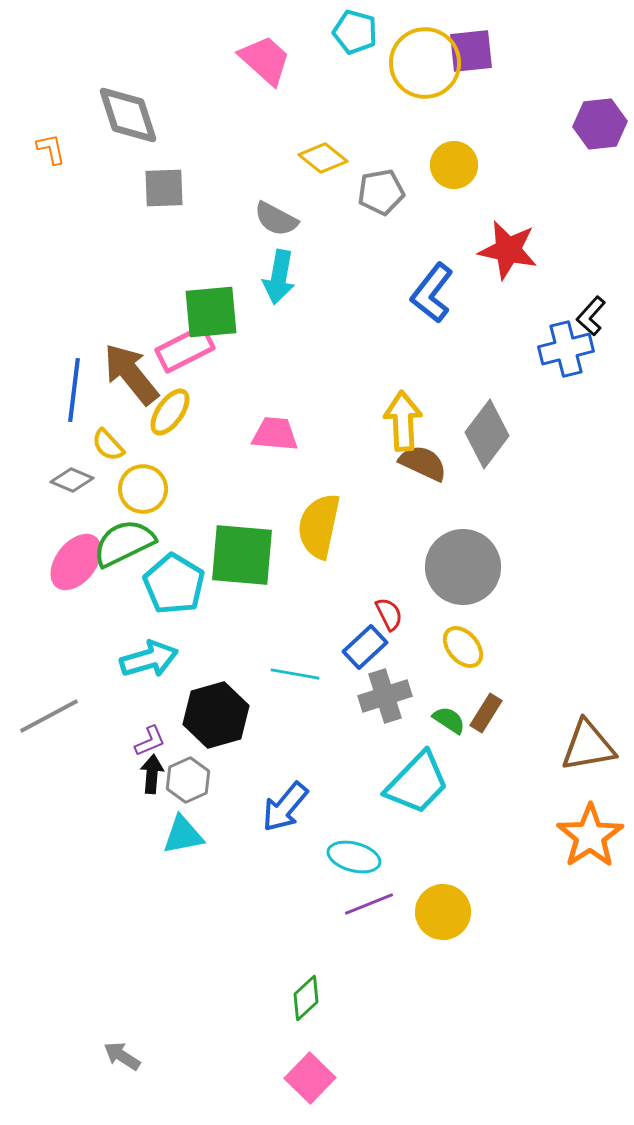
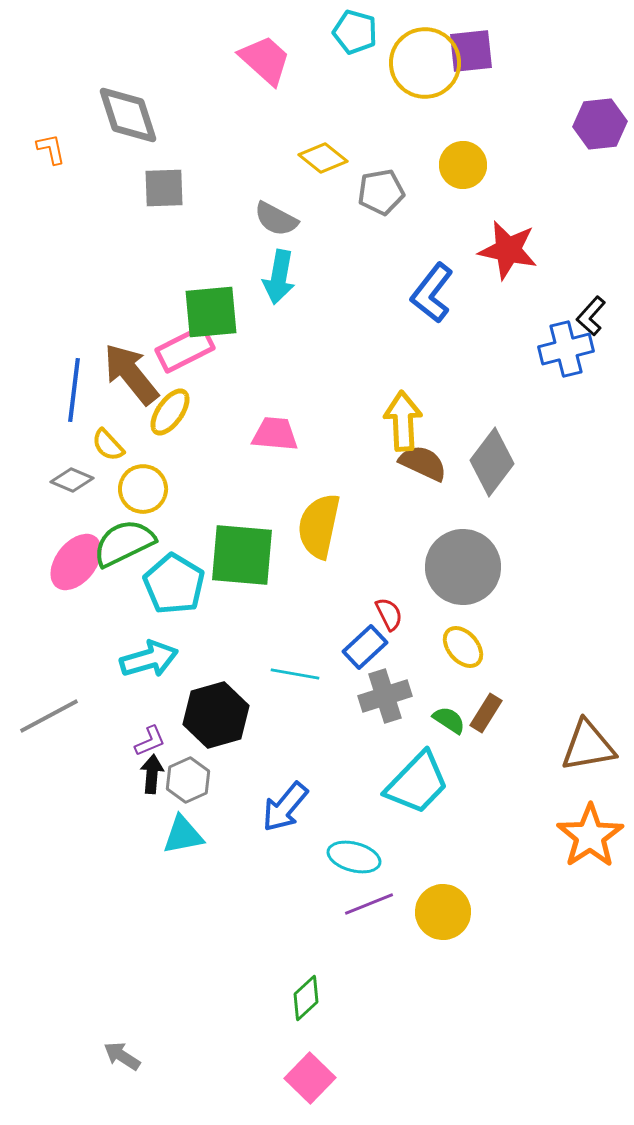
yellow circle at (454, 165): moved 9 px right
gray diamond at (487, 434): moved 5 px right, 28 px down
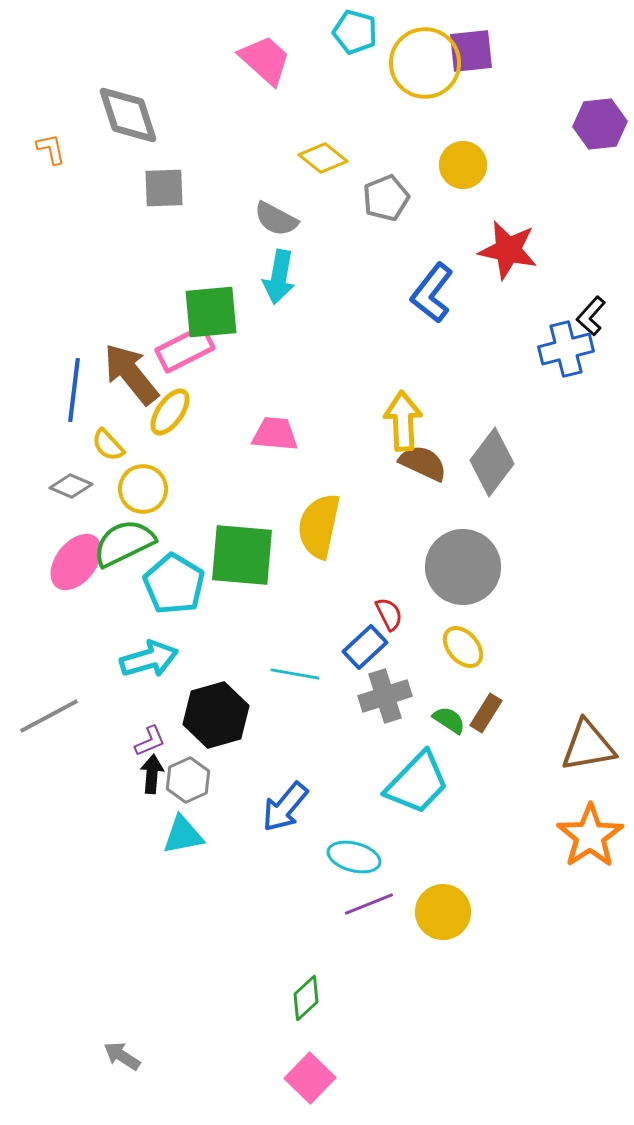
gray pentagon at (381, 192): moved 5 px right, 6 px down; rotated 12 degrees counterclockwise
gray diamond at (72, 480): moved 1 px left, 6 px down
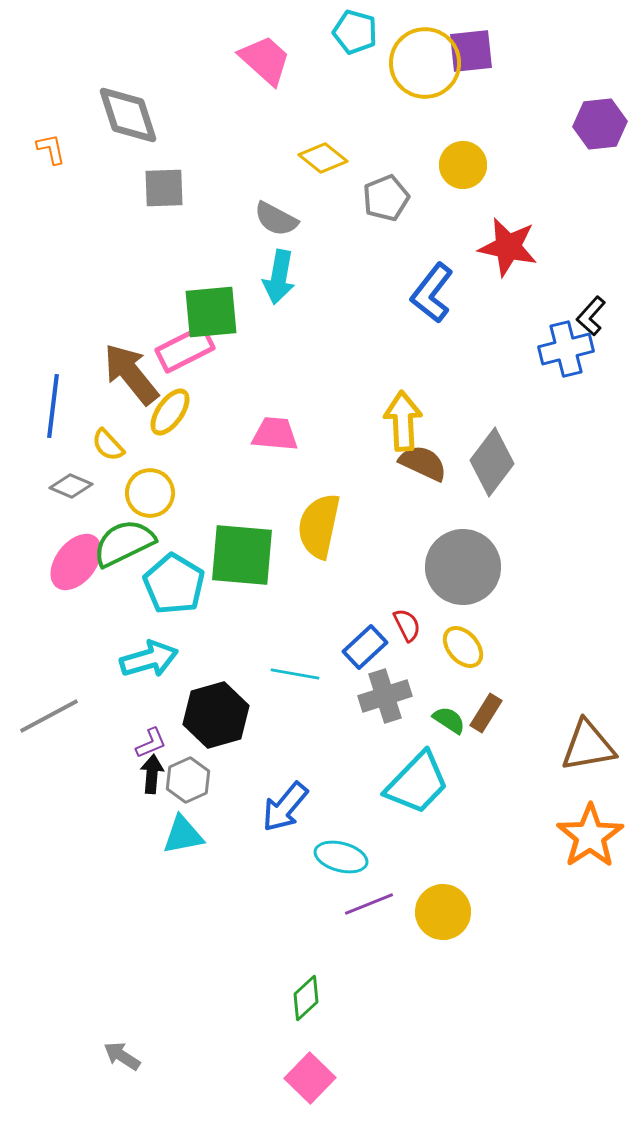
red star at (508, 250): moved 3 px up
blue line at (74, 390): moved 21 px left, 16 px down
yellow circle at (143, 489): moved 7 px right, 4 px down
red semicircle at (389, 614): moved 18 px right, 11 px down
purple L-shape at (150, 741): moved 1 px right, 2 px down
cyan ellipse at (354, 857): moved 13 px left
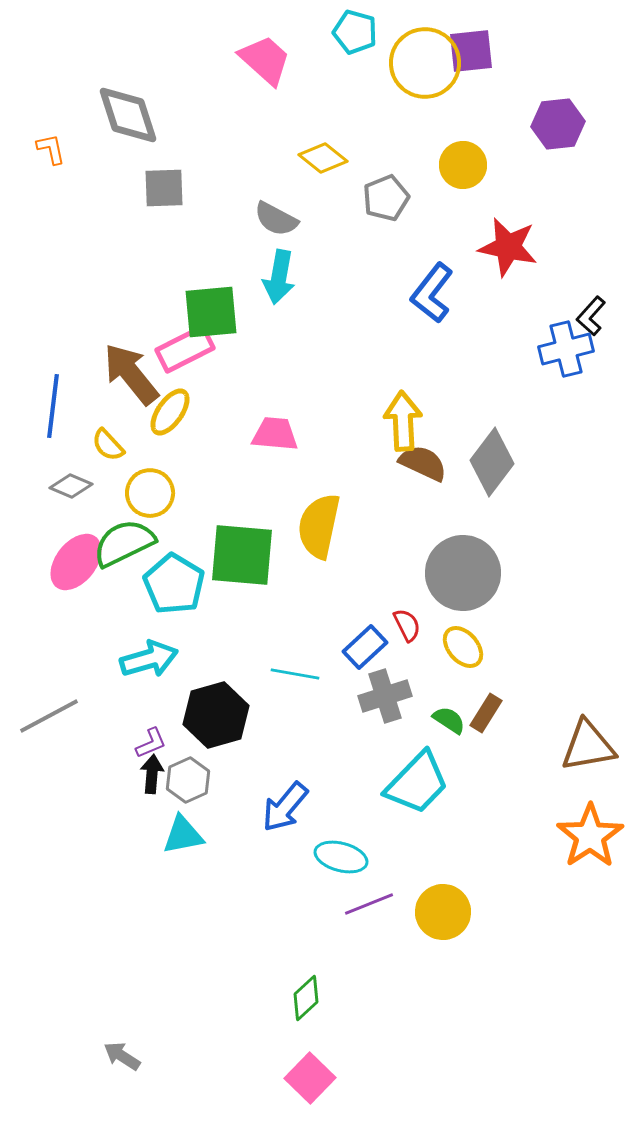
purple hexagon at (600, 124): moved 42 px left
gray circle at (463, 567): moved 6 px down
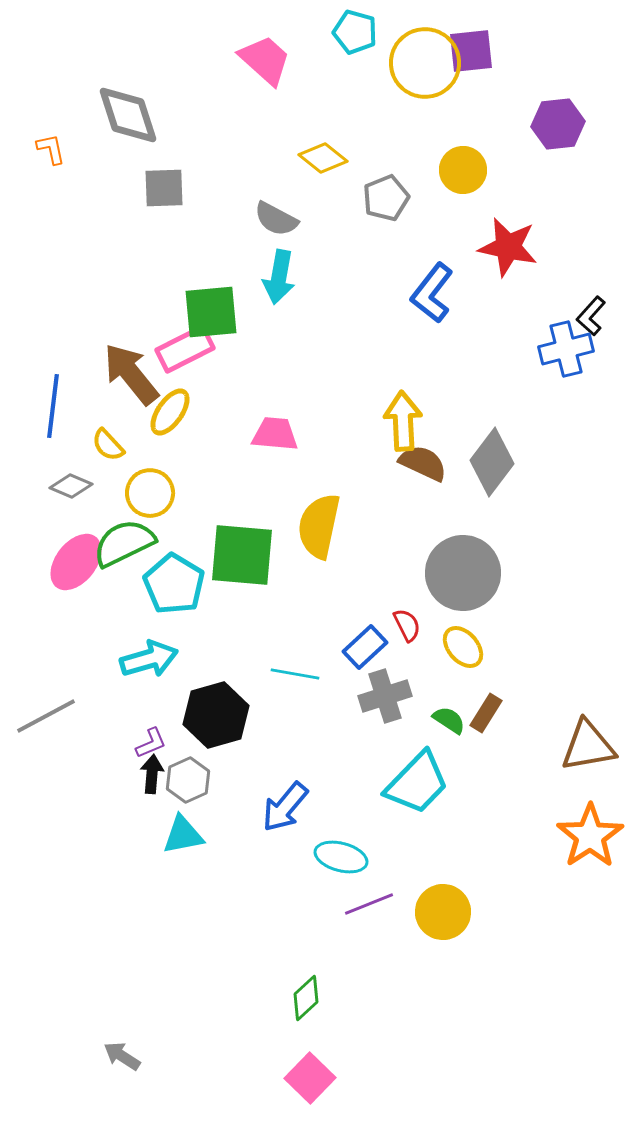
yellow circle at (463, 165): moved 5 px down
gray line at (49, 716): moved 3 px left
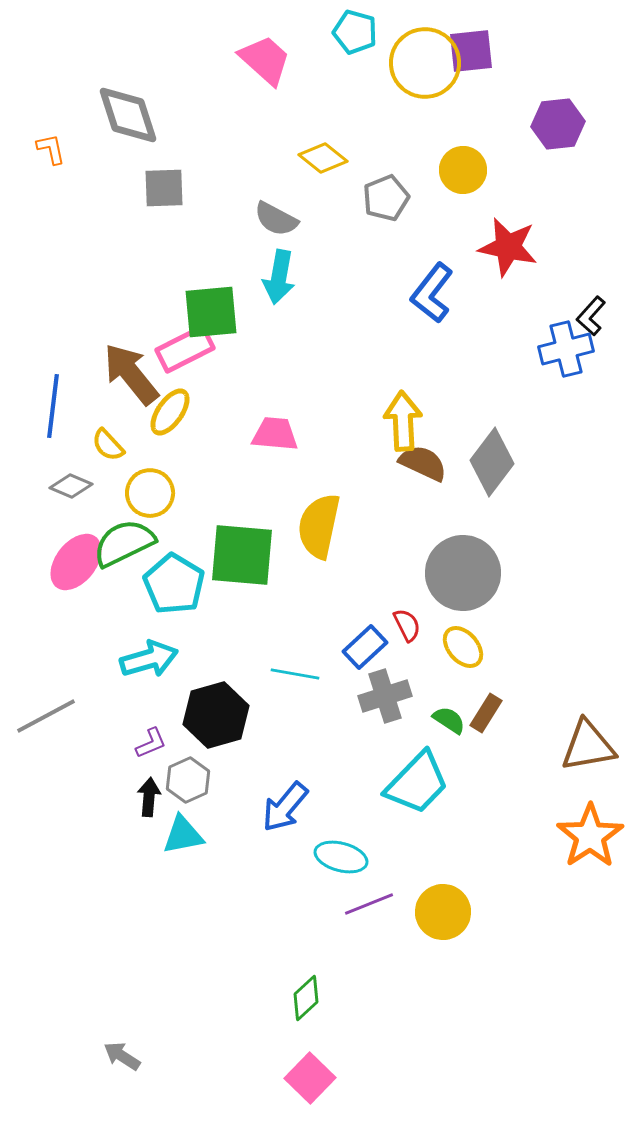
black arrow at (152, 774): moved 3 px left, 23 px down
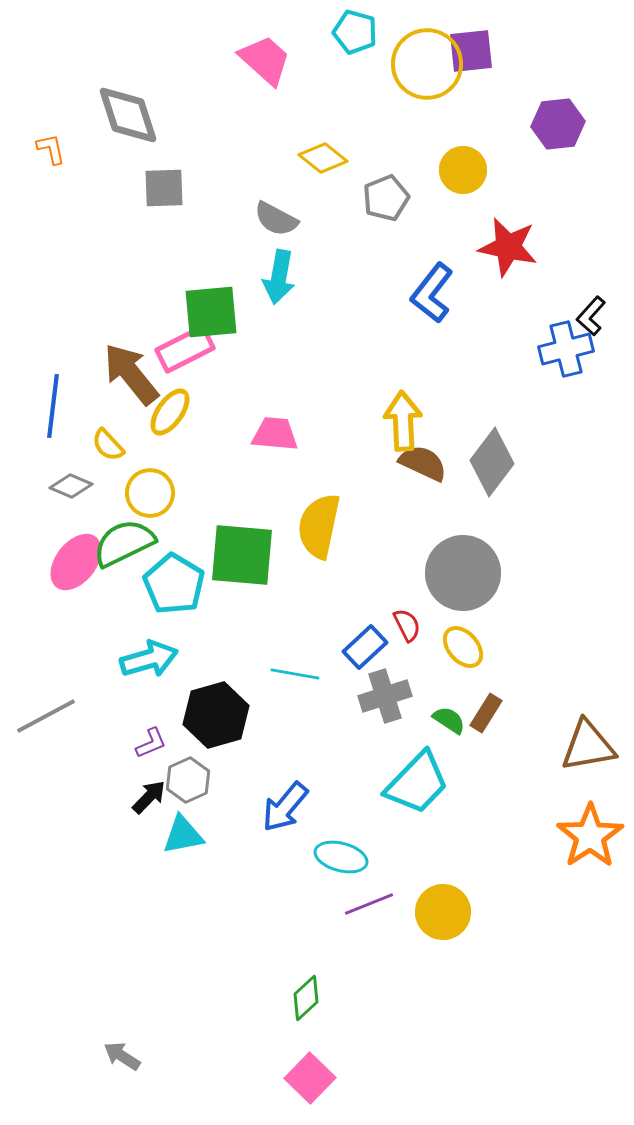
yellow circle at (425, 63): moved 2 px right, 1 px down
black arrow at (149, 797): rotated 39 degrees clockwise
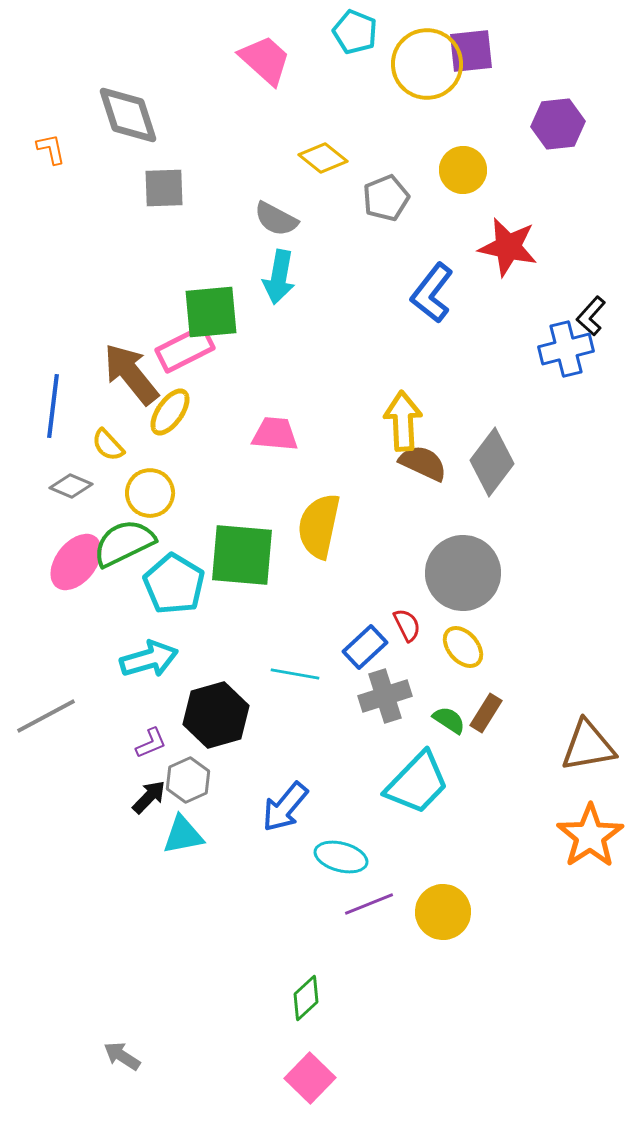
cyan pentagon at (355, 32): rotated 6 degrees clockwise
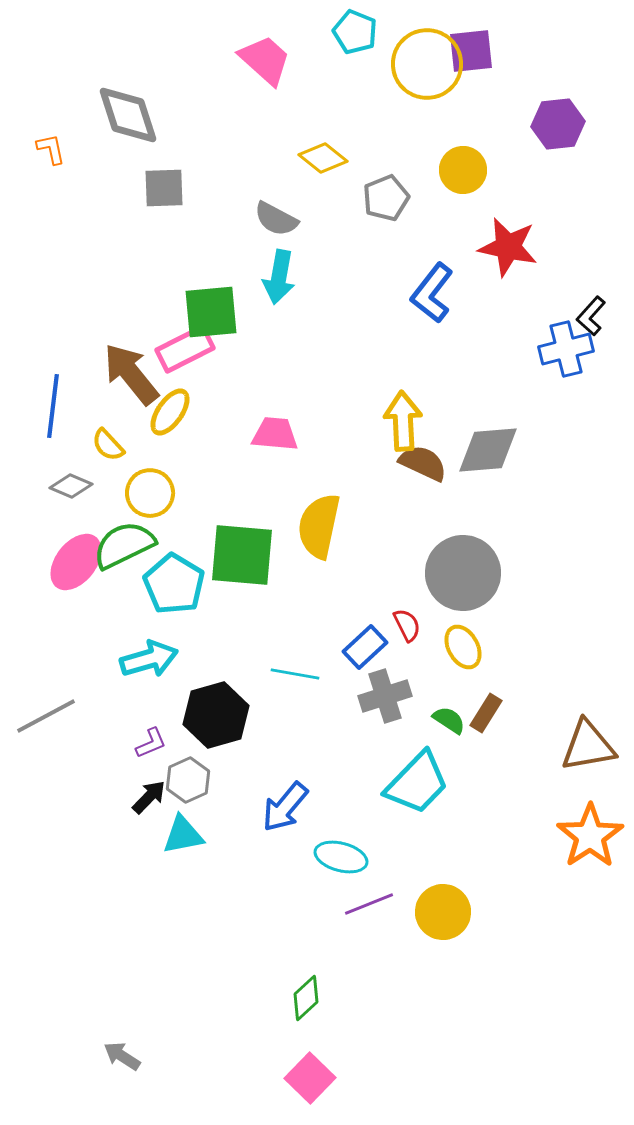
gray diamond at (492, 462): moved 4 px left, 12 px up; rotated 48 degrees clockwise
green semicircle at (124, 543): moved 2 px down
yellow ellipse at (463, 647): rotated 12 degrees clockwise
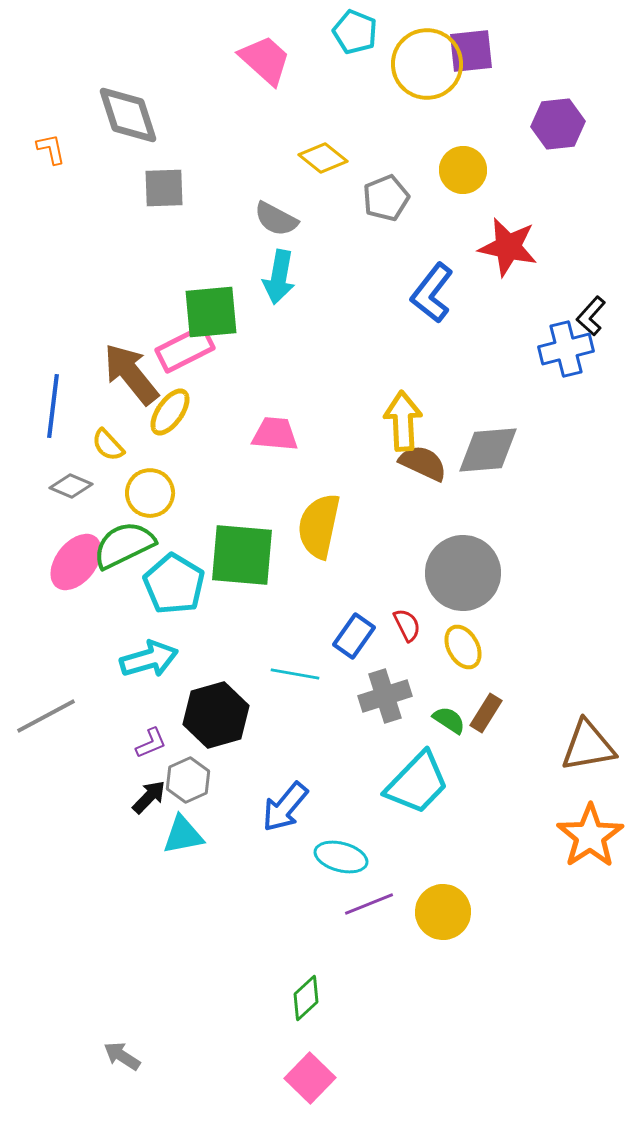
blue rectangle at (365, 647): moved 11 px left, 11 px up; rotated 12 degrees counterclockwise
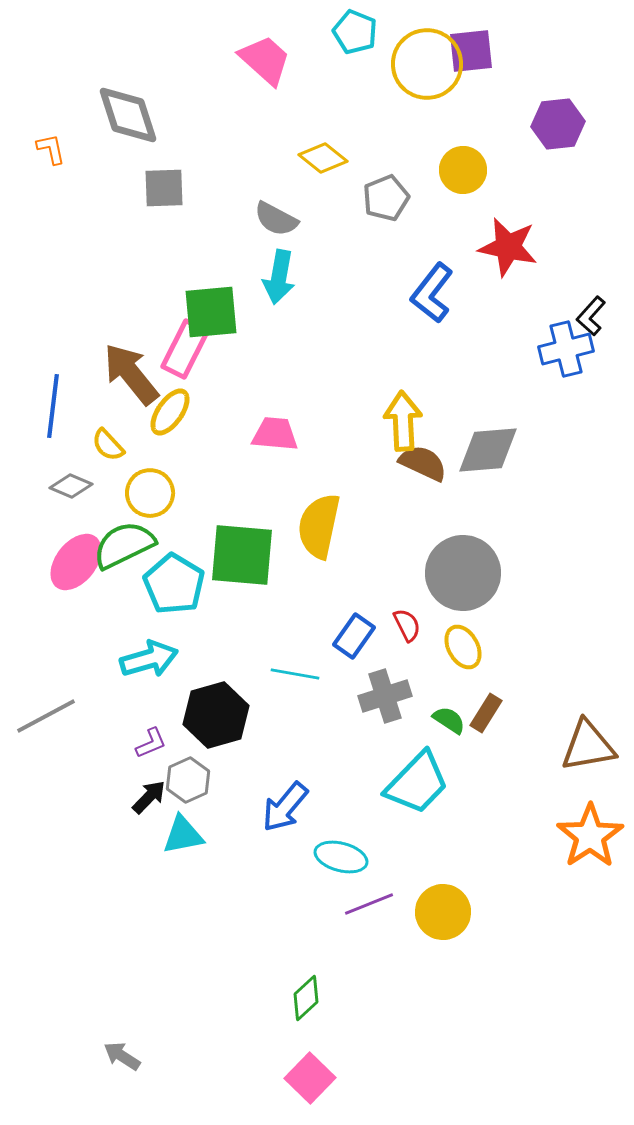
pink rectangle at (185, 349): rotated 36 degrees counterclockwise
